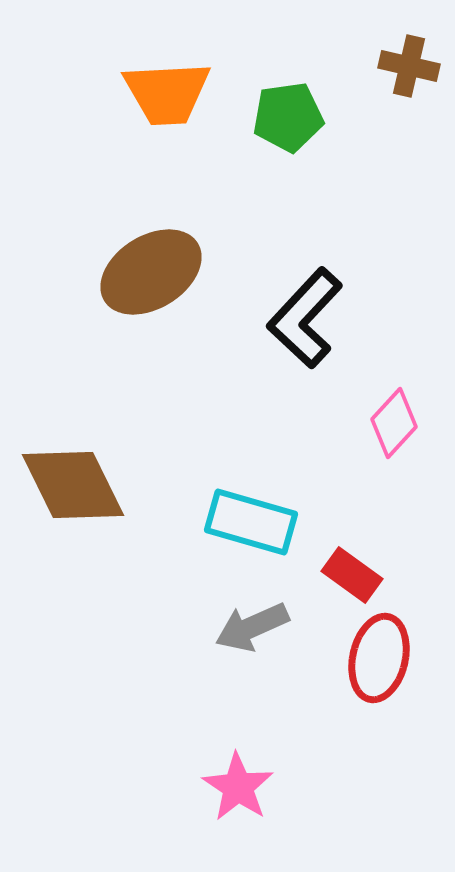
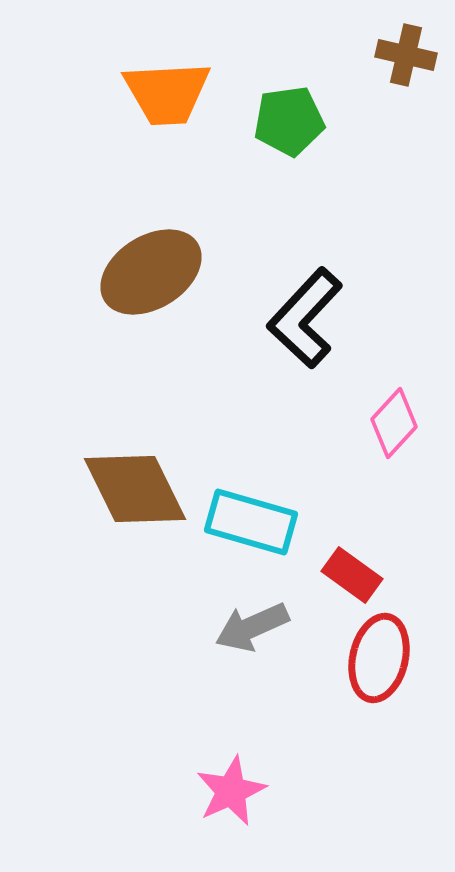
brown cross: moved 3 px left, 11 px up
green pentagon: moved 1 px right, 4 px down
brown diamond: moved 62 px right, 4 px down
pink star: moved 7 px left, 4 px down; rotated 14 degrees clockwise
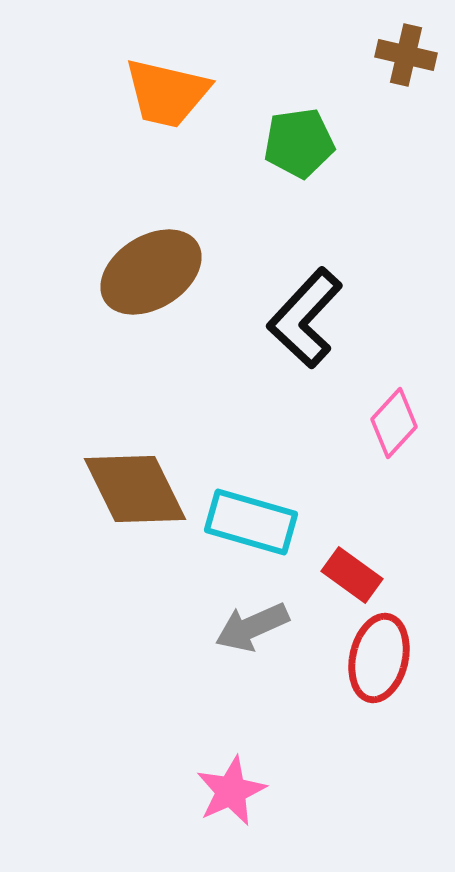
orange trapezoid: rotated 16 degrees clockwise
green pentagon: moved 10 px right, 22 px down
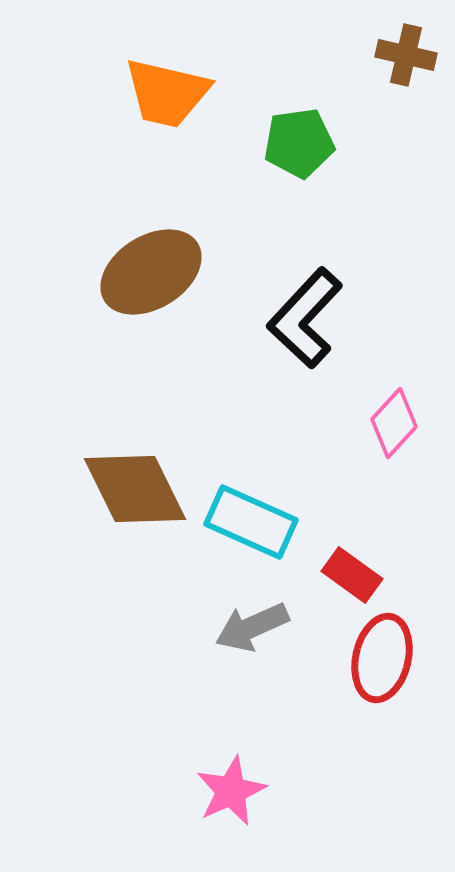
cyan rectangle: rotated 8 degrees clockwise
red ellipse: moved 3 px right
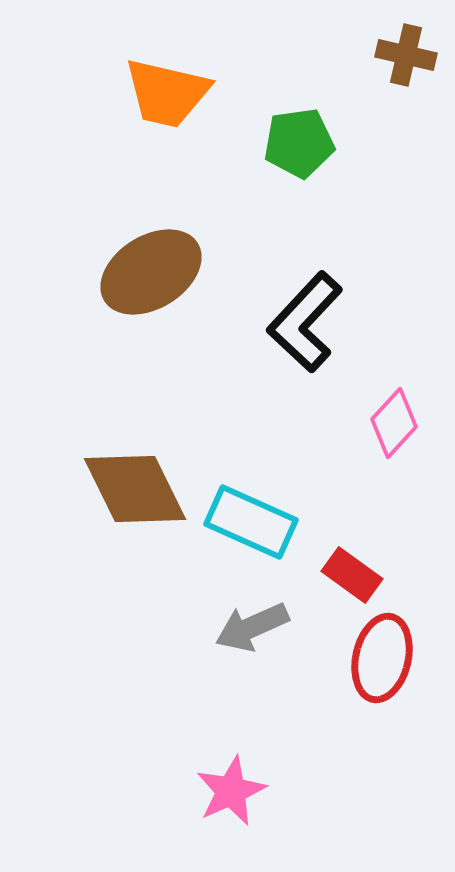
black L-shape: moved 4 px down
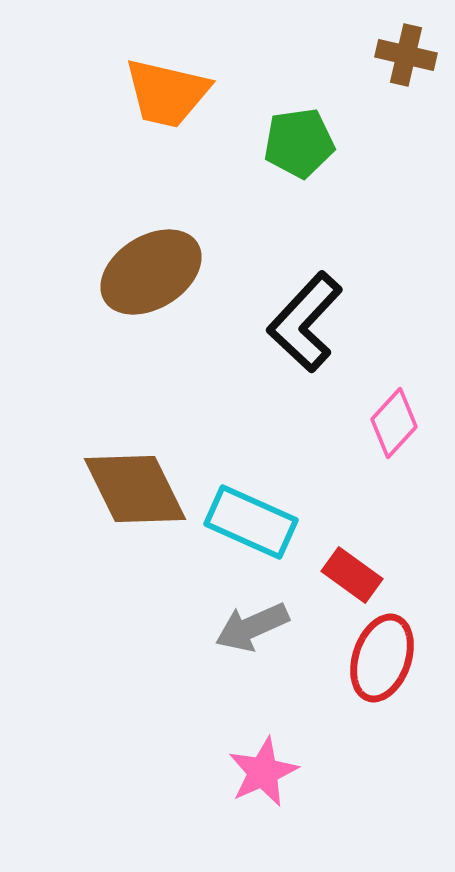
red ellipse: rotated 6 degrees clockwise
pink star: moved 32 px right, 19 px up
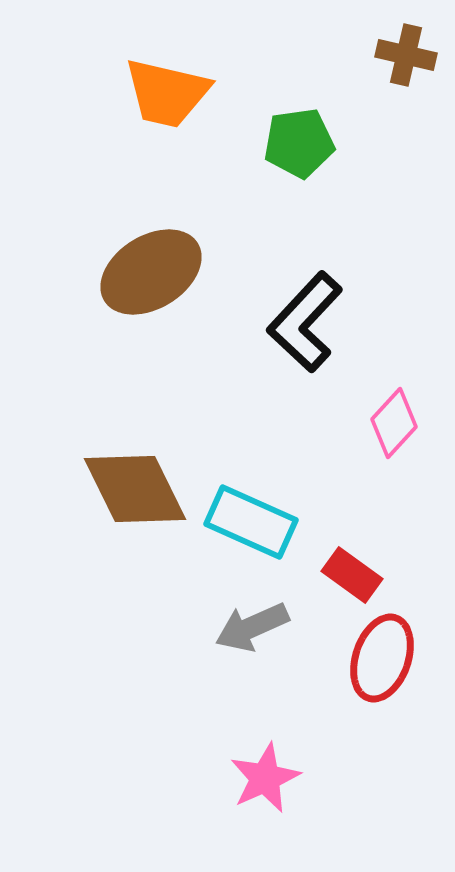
pink star: moved 2 px right, 6 px down
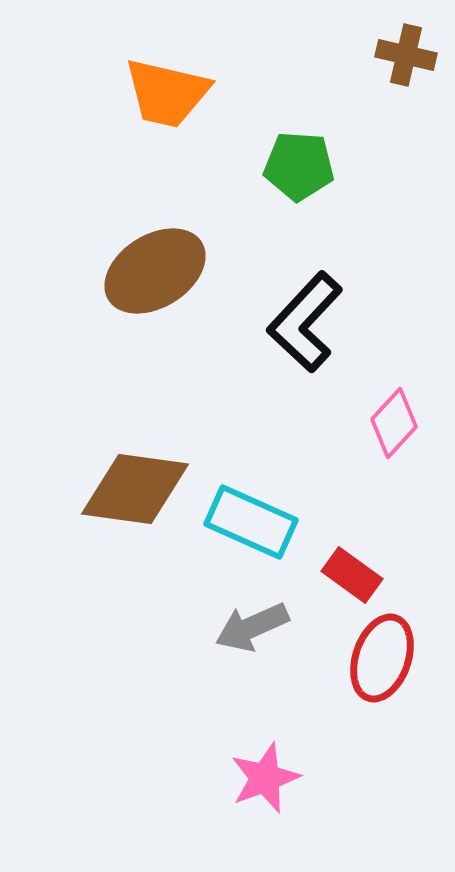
green pentagon: moved 23 px down; rotated 12 degrees clockwise
brown ellipse: moved 4 px right, 1 px up
brown diamond: rotated 56 degrees counterclockwise
pink star: rotated 4 degrees clockwise
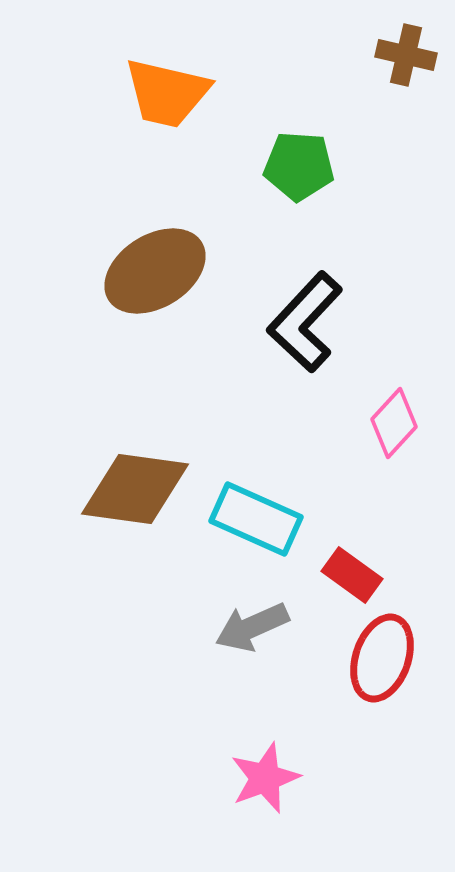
cyan rectangle: moved 5 px right, 3 px up
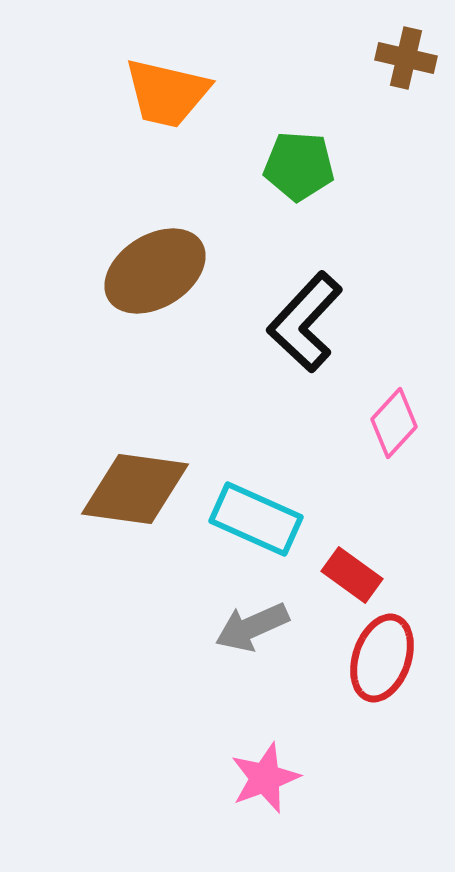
brown cross: moved 3 px down
